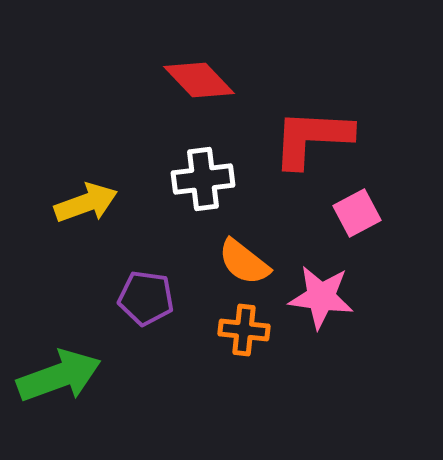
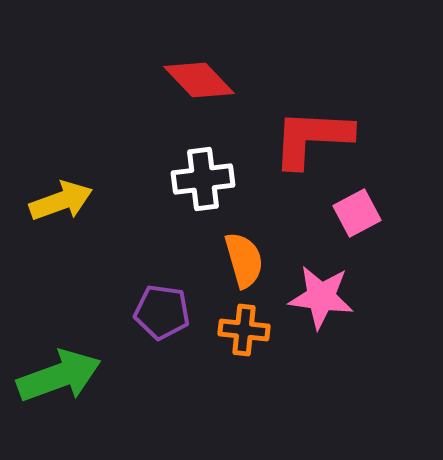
yellow arrow: moved 25 px left, 2 px up
orange semicircle: moved 2 px up; rotated 144 degrees counterclockwise
purple pentagon: moved 16 px right, 14 px down
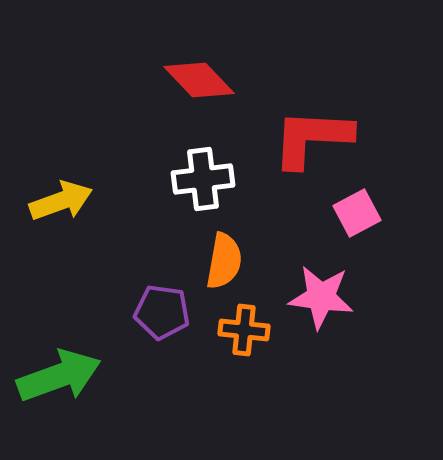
orange semicircle: moved 20 px left, 1 px down; rotated 26 degrees clockwise
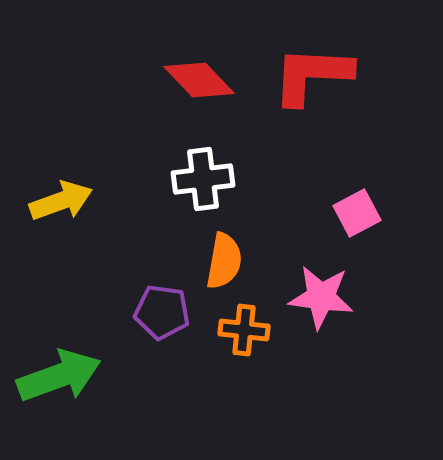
red L-shape: moved 63 px up
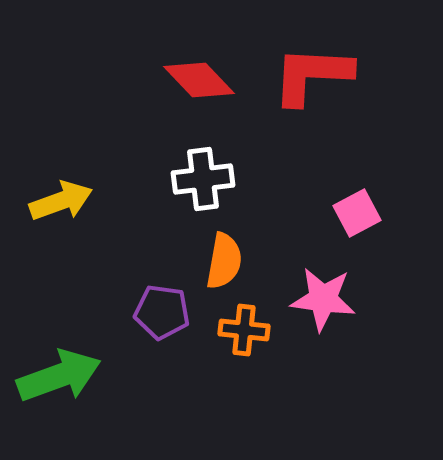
pink star: moved 2 px right, 2 px down
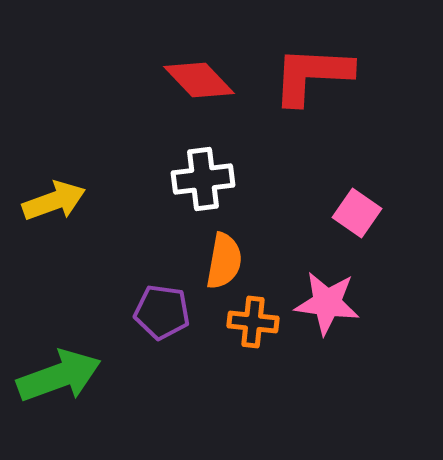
yellow arrow: moved 7 px left
pink square: rotated 27 degrees counterclockwise
pink star: moved 4 px right, 4 px down
orange cross: moved 9 px right, 8 px up
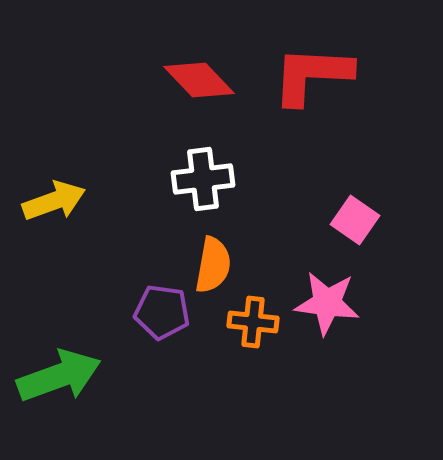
pink square: moved 2 px left, 7 px down
orange semicircle: moved 11 px left, 4 px down
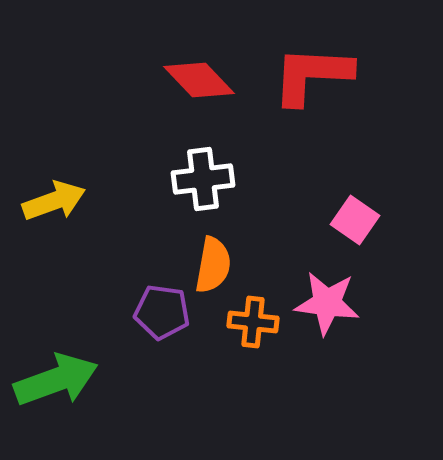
green arrow: moved 3 px left, 4 px down
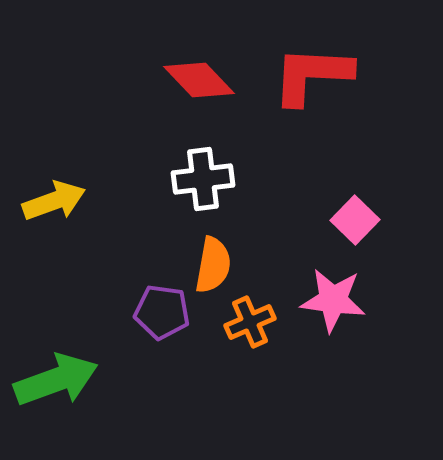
pink square: rotated 9 degrees clockwise
pink star: moved 6 px right, 3 px up
orange cross: moved 3 px left; rotated 30 degrees counterclockwise
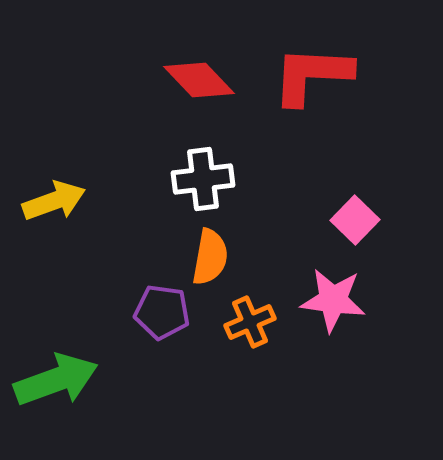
orange semicircle: moved 3 px left, 8 px up
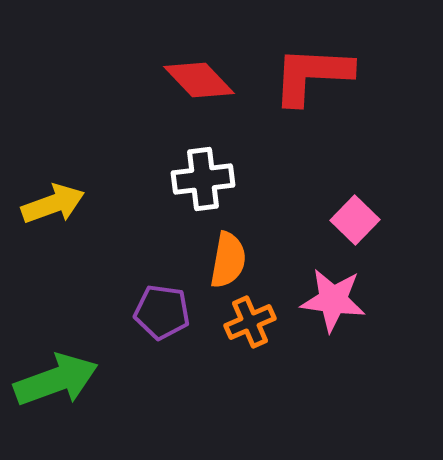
yellow arrow: moved 1 px left, 3 px down
orange semicircle: moved 18 px right, 3 px down
